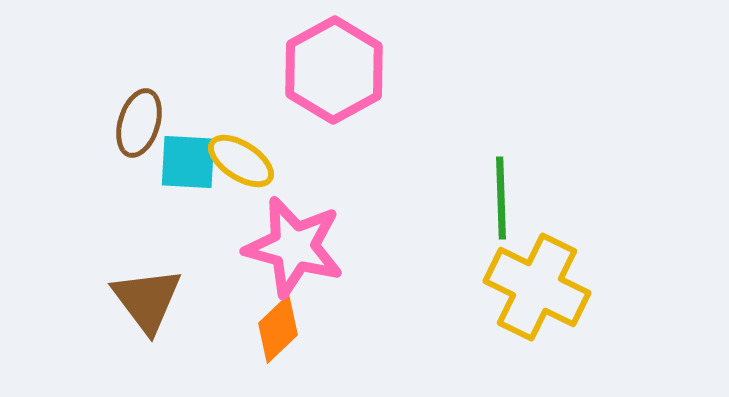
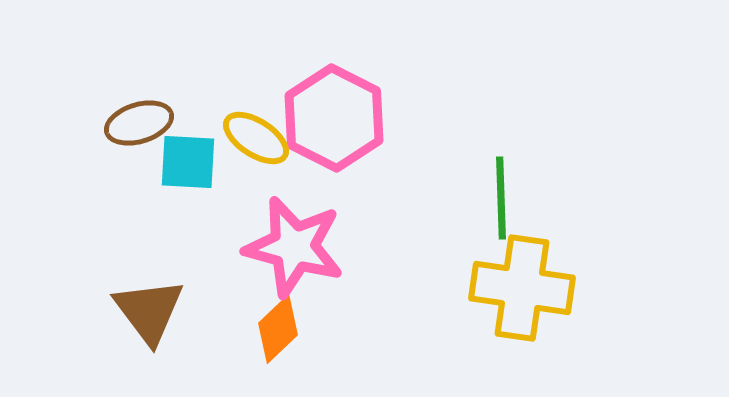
pink hexagon: moved 48 px down; rotated 4 degrees counterclockwise
brown ellipse: rotated 56 degrees clockwise
yellow ellipse: moved 15 px right, 23 px up
yellow cross: moved 15 px left, 1 px down; rotated 18 degrees counterclockwise
brown triangle: moved 2 px right, 11 px down
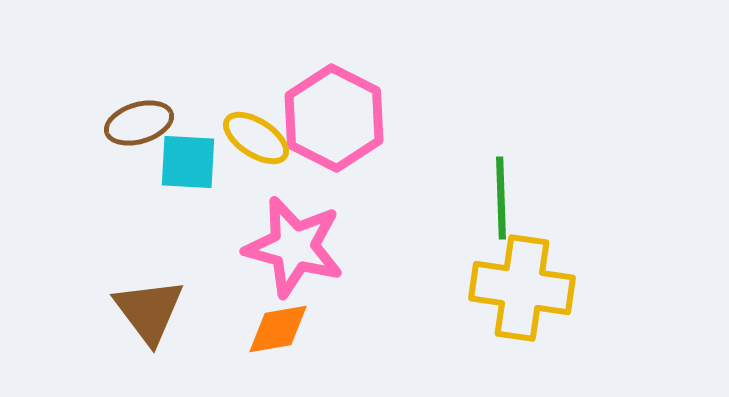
orange diamond: rotated 34 degrees clockwise
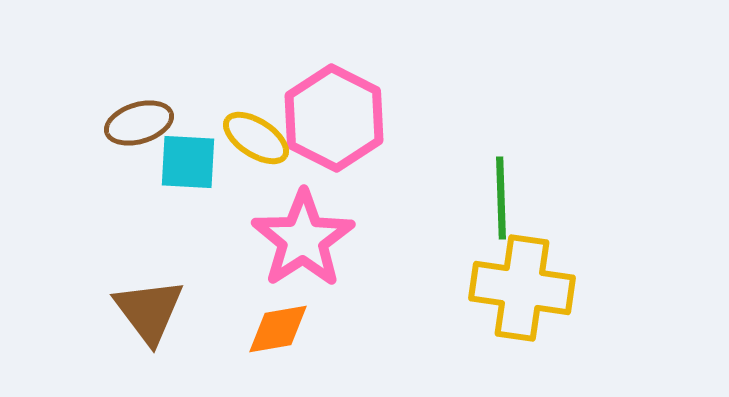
pink star: moved 9 px right, 8 px up; rotated 24 degrees clockwise
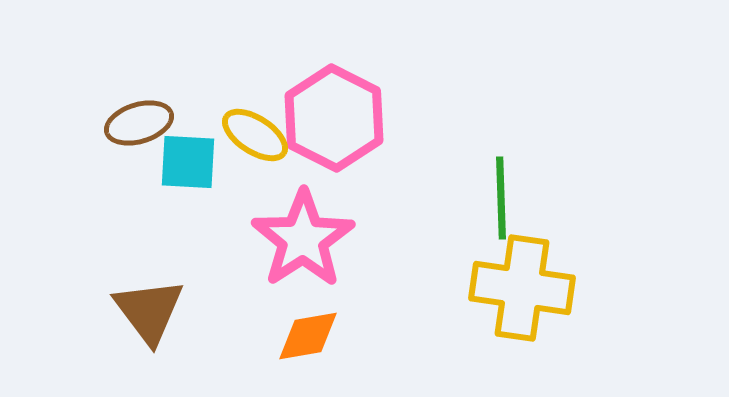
yellow ellipse: moved 1 px left, 3 px up
orange diamond: moved 30 px right, 7 px down
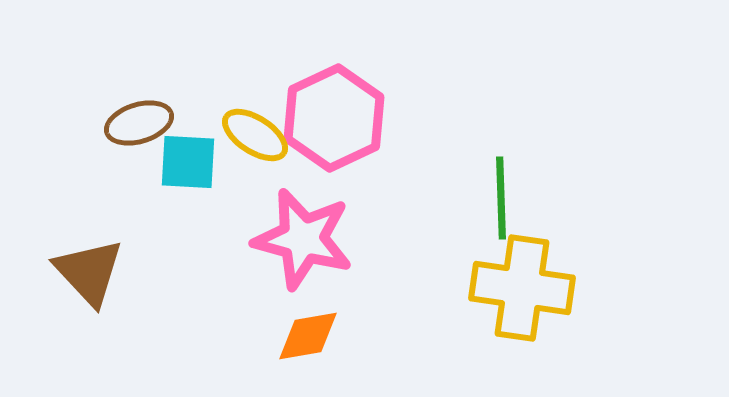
pink hexagon: rotated 8 degrees clockwise
pink star: rotated 24 degrees counterclockwise
brown triangle: moved 60 px left, 39 px up; rotated 6 degrees counterclockwise
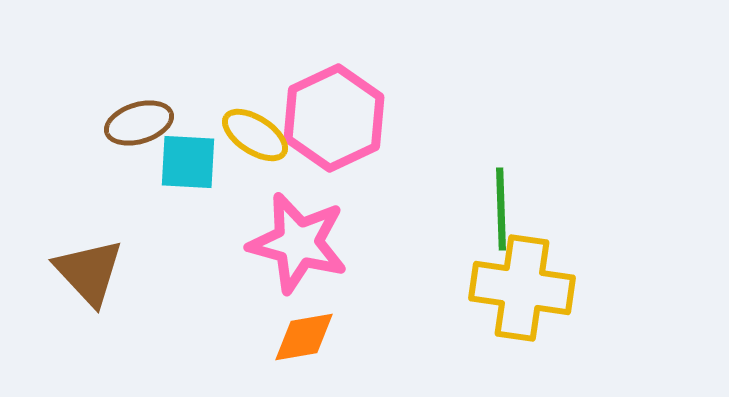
green line: moved 11 px down
pink star: moved 5 px left, 4 px down
orange diamond: moved 4 px left, 1 px down
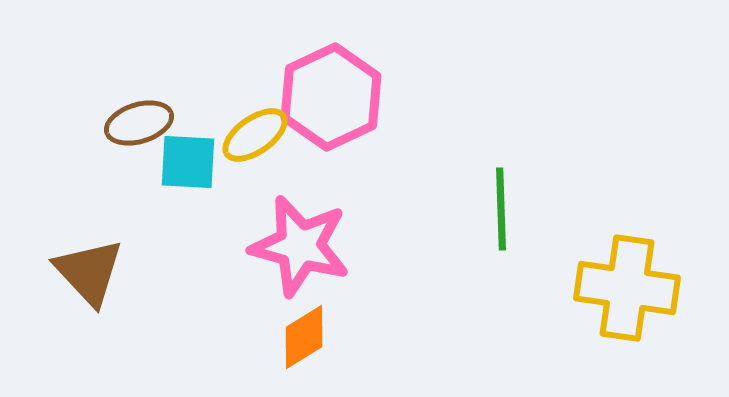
pink hexagon: moved 3 px left, 21 px up
yellow ellipse: rotated 68 degrees counterclockwise
pink star: moved 2 px right, 3 px down
yellow cross: moved 105 px right
orange diamond: rotated 22 degrees counterclockwise
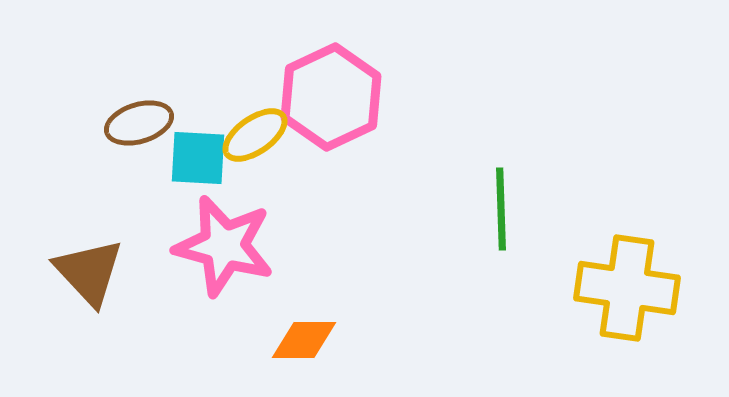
cyan square: moved 10 px right, 4 px up
pink star: moved 76 px left
orange diamond: moved 3 px down; rotated 32 degrees clockwise
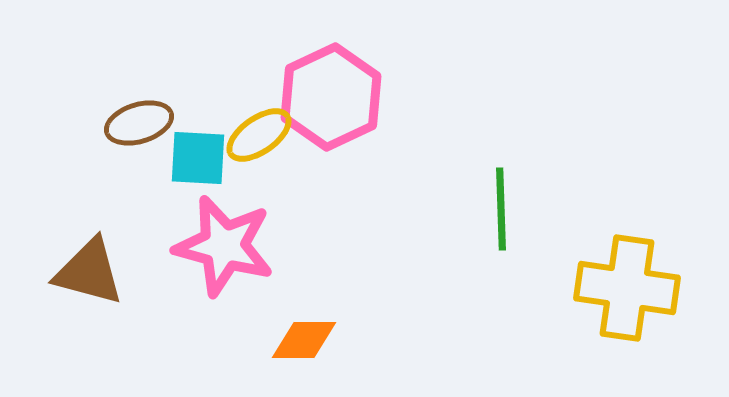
yellow ellipse: moved 4 px right
brown triangle: rotated 32 degrees counterclockwise
